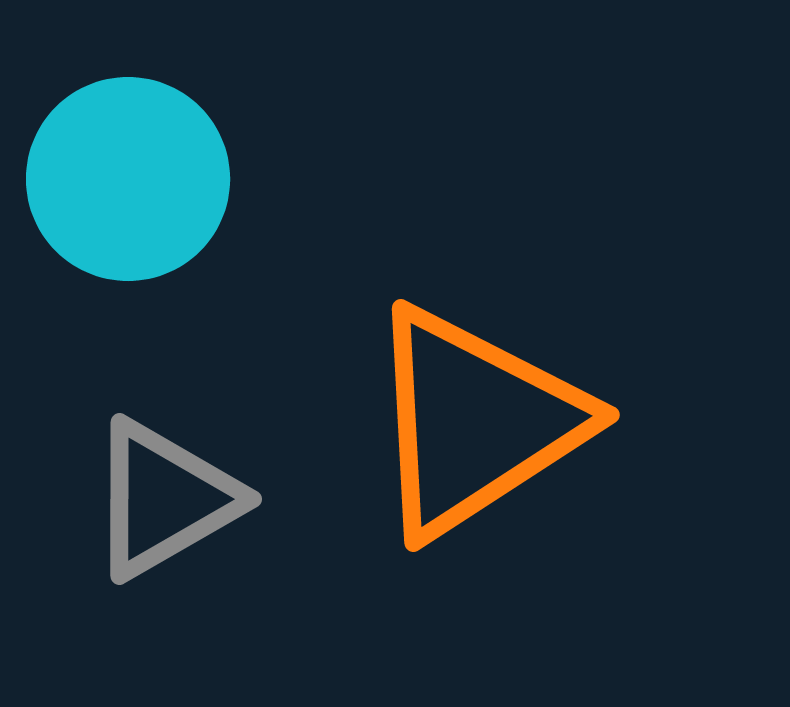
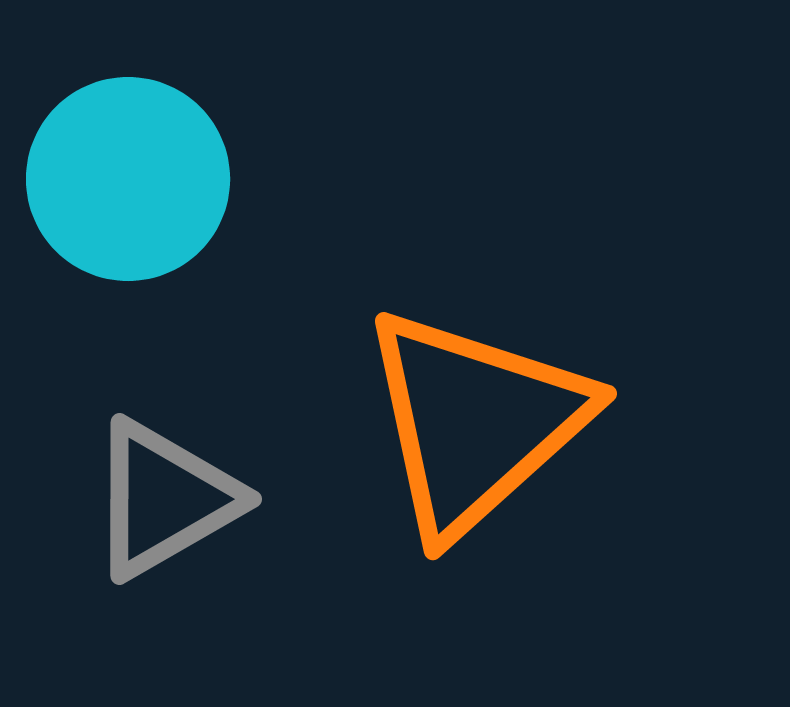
orange triangle: rotated 9 degrees counterclockwise
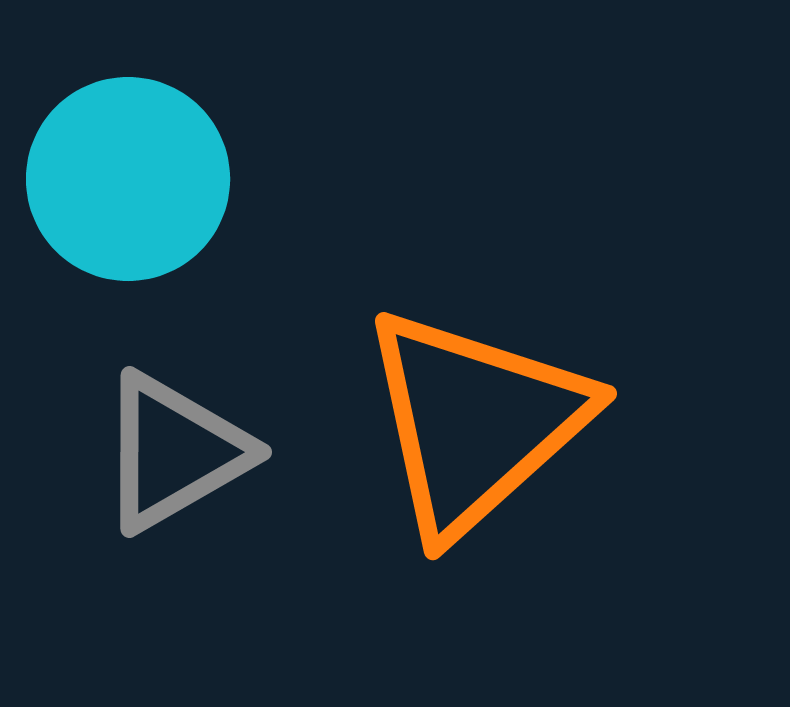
gray triangle: moved 10 px right, 47 px up
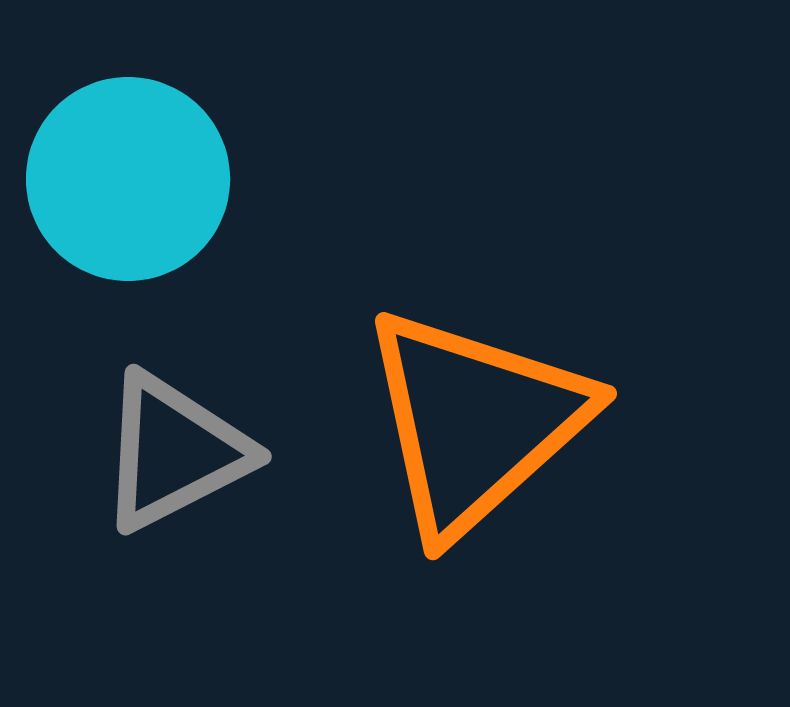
gray triangle: rotated 3 degrees clockwise
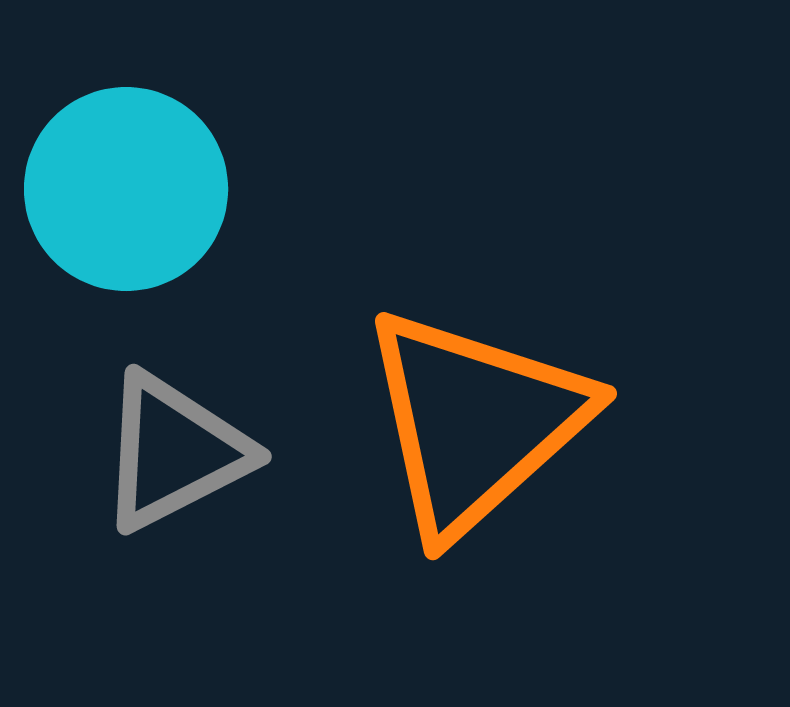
cyan circle: moved 2 px left, 10 px down
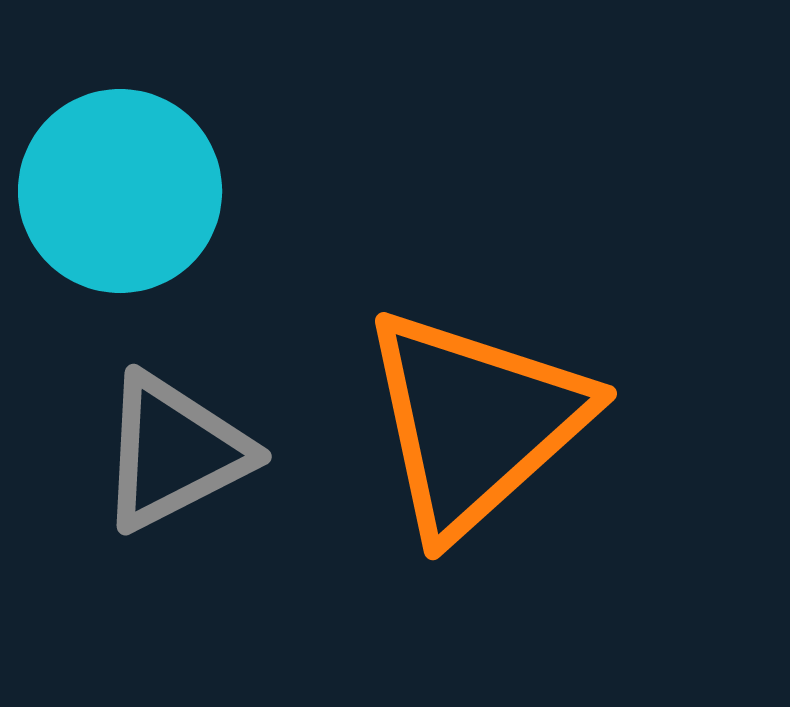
cyan circle: moved 6 px left, 2 px down
